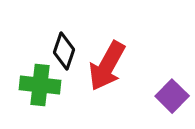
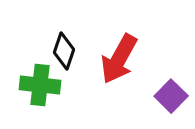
red arrow: moved 12 px right, 7 px up
purple square: moved 1 px left
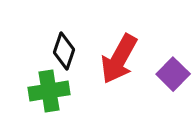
green cross: moved 9 px right, 6 px down; rotated 15 degrees counterclockwise
purple square: moved 2 px right, 22 px up
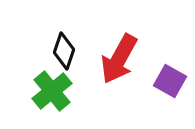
purple square: moved 3 px left, 7 px down; rotated 16 degrees counterclockwise
green cross: moved 3 px right; rotated 30 degrees counterclockwise
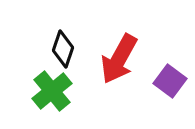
black diamond: moved 1 px left, 2 px up
purple square: rotated 8 degrees clockwise
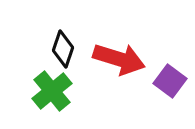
red arrow: rotated 102 degrees counterclockwise
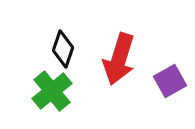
red arrow: rotated 90 degrees clockwise
purple square: rotated 24 degrees clockwise
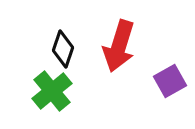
red arrow: moved 13 px up
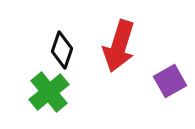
black diamond: moved 1 px left, 1 px down
green cross: moved 3 px left, 1 px down
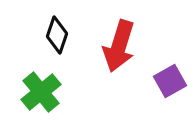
black diamond: moved 5 px left, 15 px up
green cross: moved 8 px left
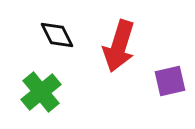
black diamond: rotated 45 degrees counterclockwise
purple square: rotated 16 degrees clockwise
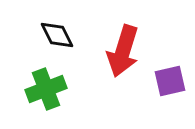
red arrow: moved 4 px right, 5 px down
green cross: moved 5 px right, 3 px up; rotated 18 degrees clockwise
